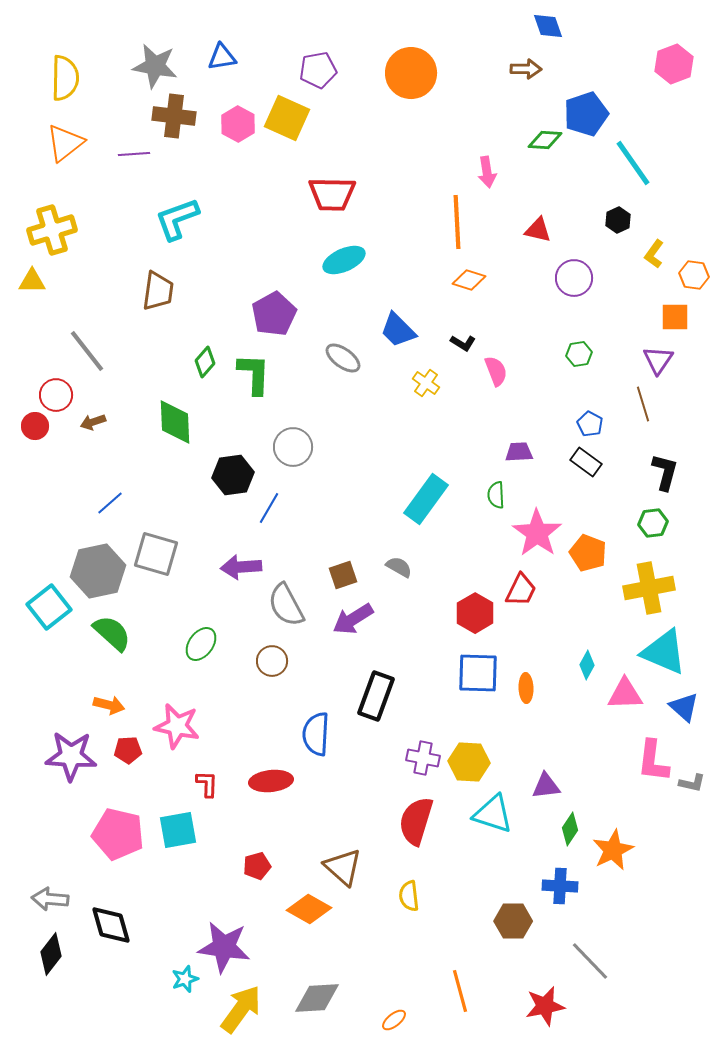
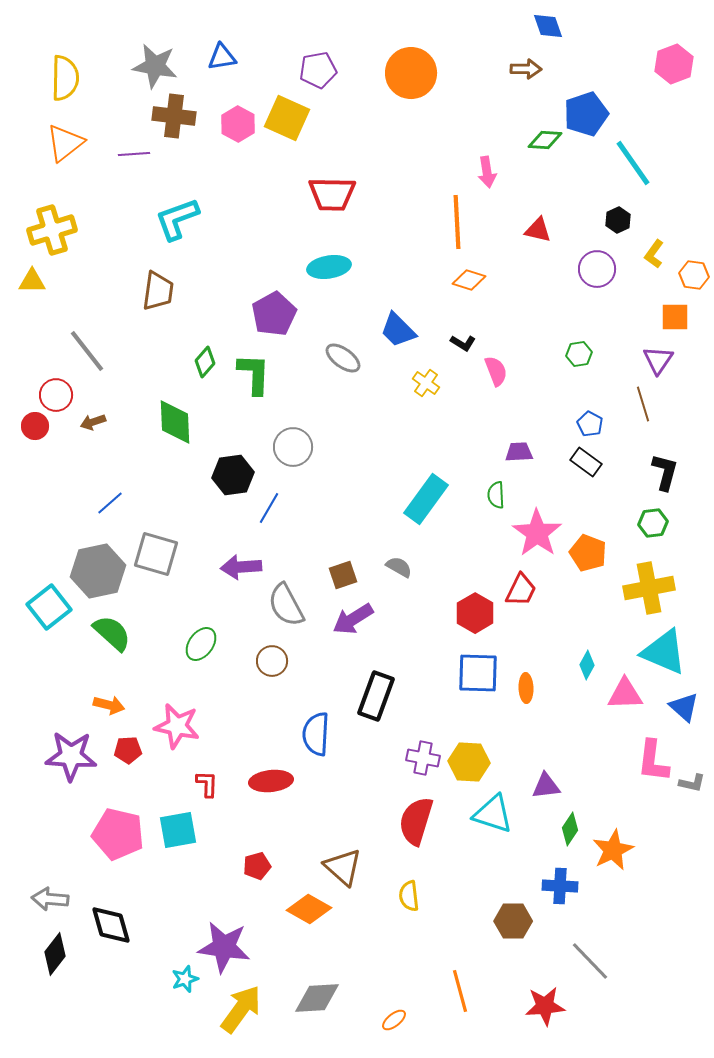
cyan ellipse at (344, 260): moved 15 px left, 7 px down; rotated 15 degrees clockwise
purple circle at (574, 278): moved 23 px right, 9 px up
black diamond at (51, 954): moved 4 px right
red star at (545, 1006): rotated 6 degrees clockwise
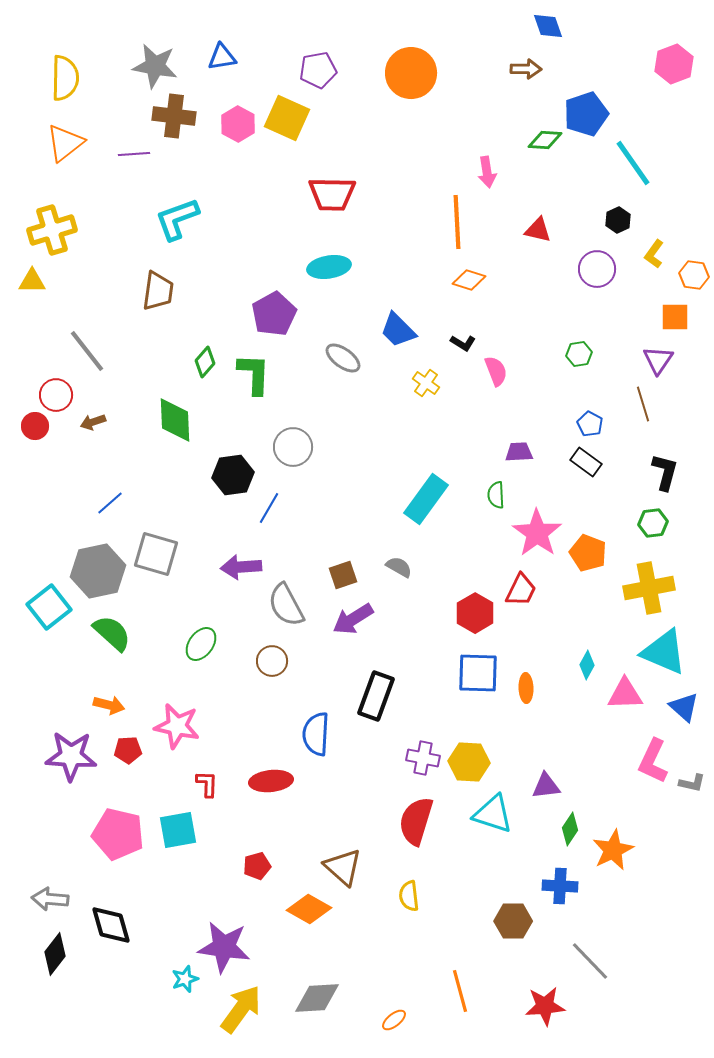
green diamond at (175, 422): moved 2 px up
pink L-shape at (653, 761): rotated 18 degrees clockwise
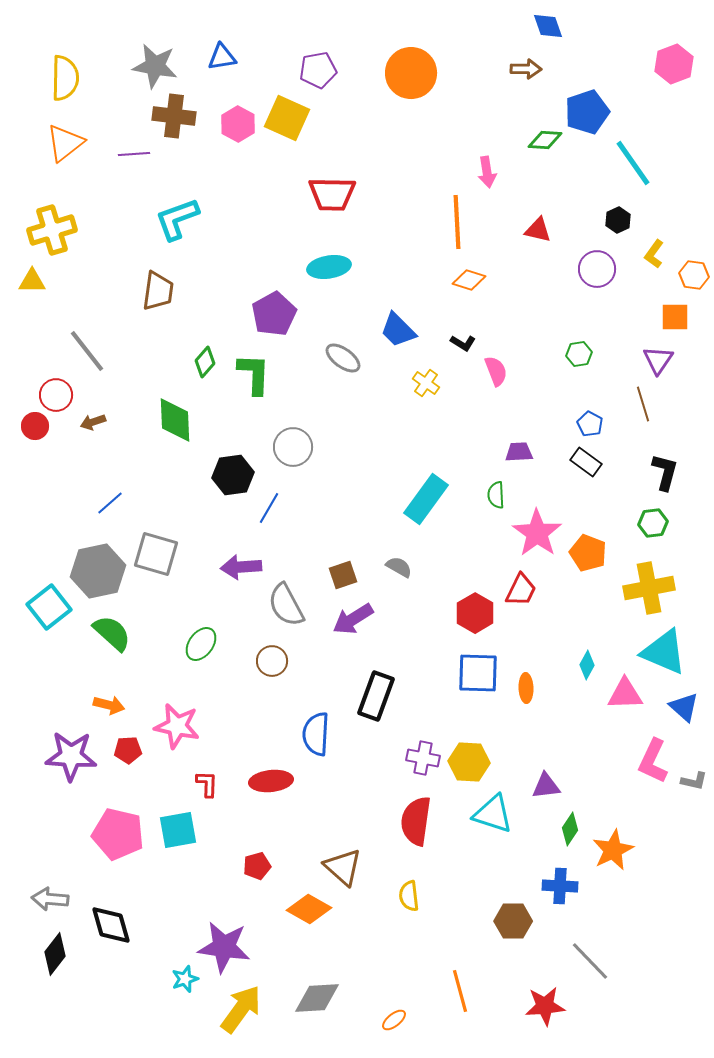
blue pentagon at (586, 114): moved 1 px right, 2 px up
gray L-shape at (692, 783): moved 2 px right, 2 px up
red semicircle at (416, 821): rotated 9 degrees counterclockwise
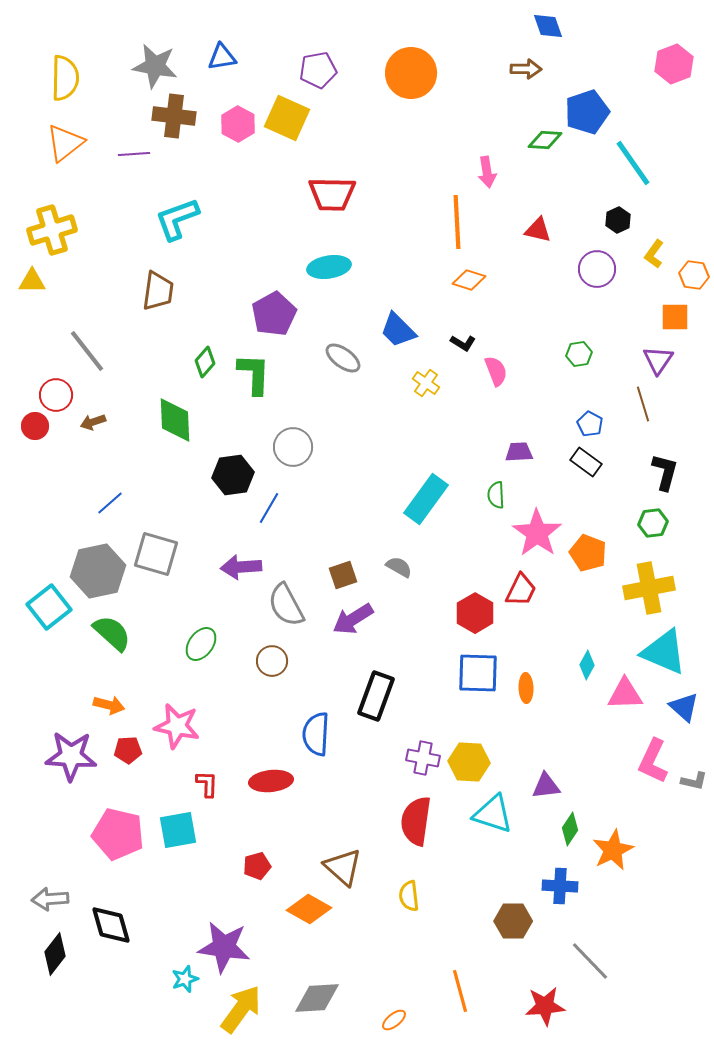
gray arrow at (50, 899): rotated 9 degrees counterclockwise
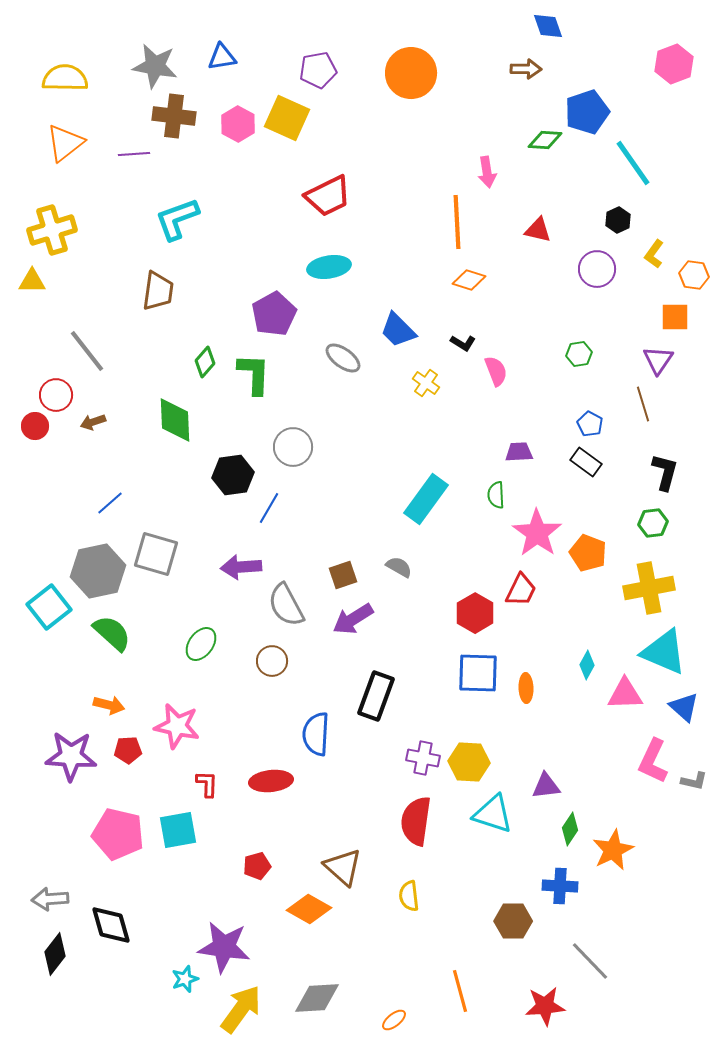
yellow semicircle at (65, 78): rotated 90 degrees counterclockwise
red trapezoid at (332, 194): moved 4 px left, 2 px down; rotated 27 degrees counterclockwise
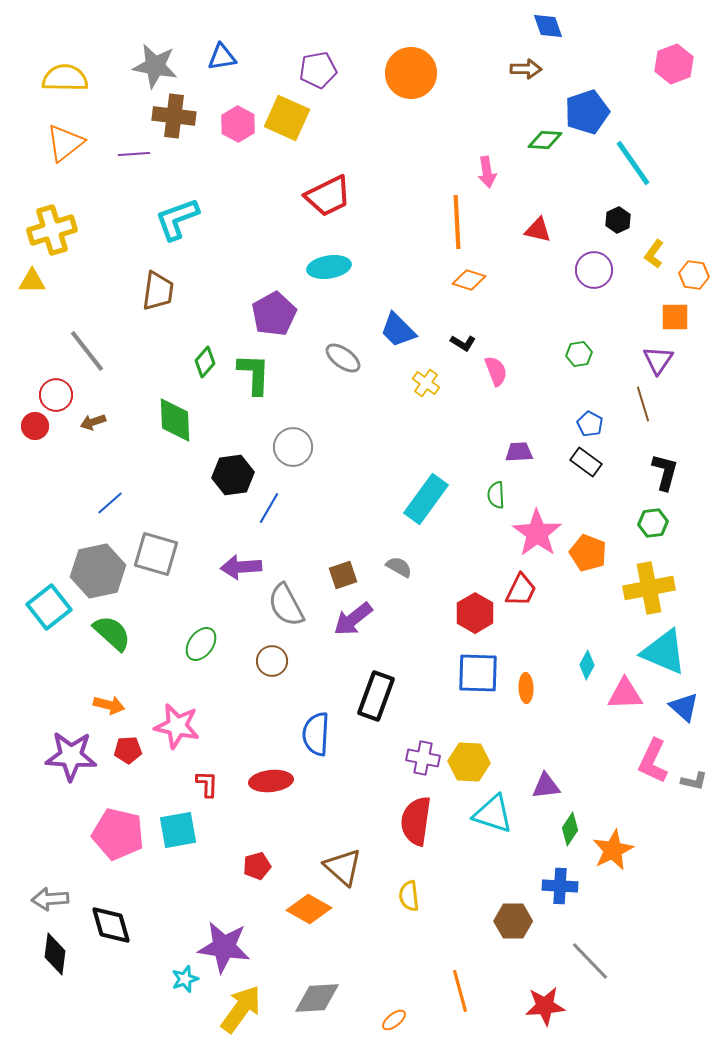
purple circle at (597, 269): moved 3 px left, 1 px down
purple arrow at (353, 619): rotated 6 degrees counterclockwise
black diamond at (55, 954): rotated 30 degrees counterclockwise
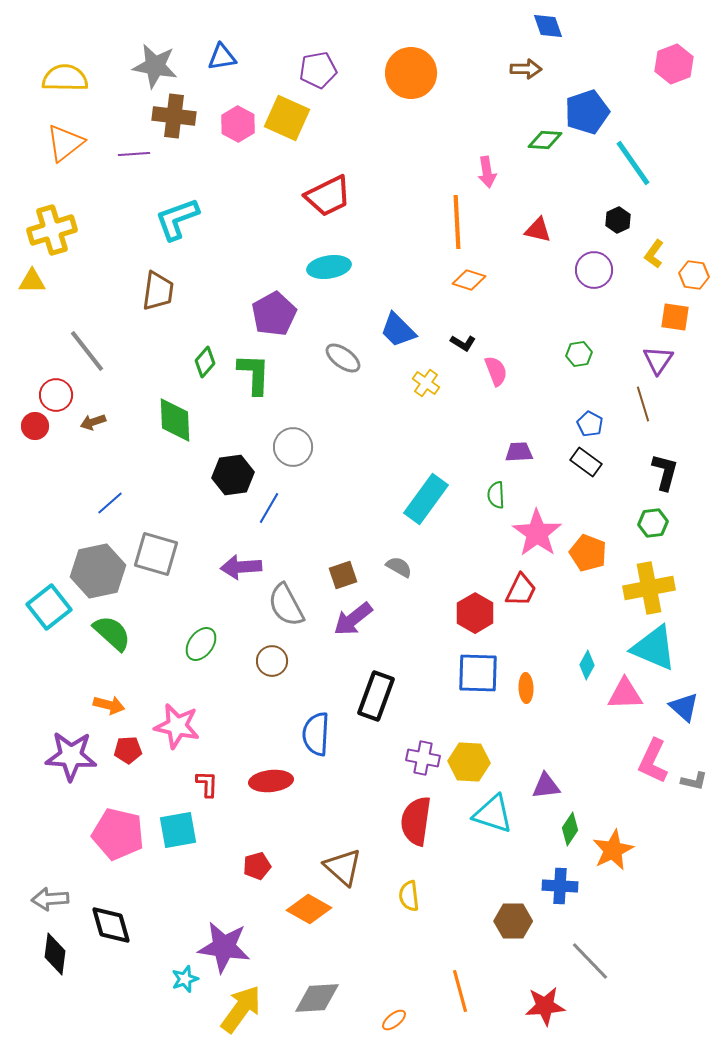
orange square at (675, 317): rotated 8 degrees clockwise
cyan triangle at (664, 652): moved 10 px left, 4 px up
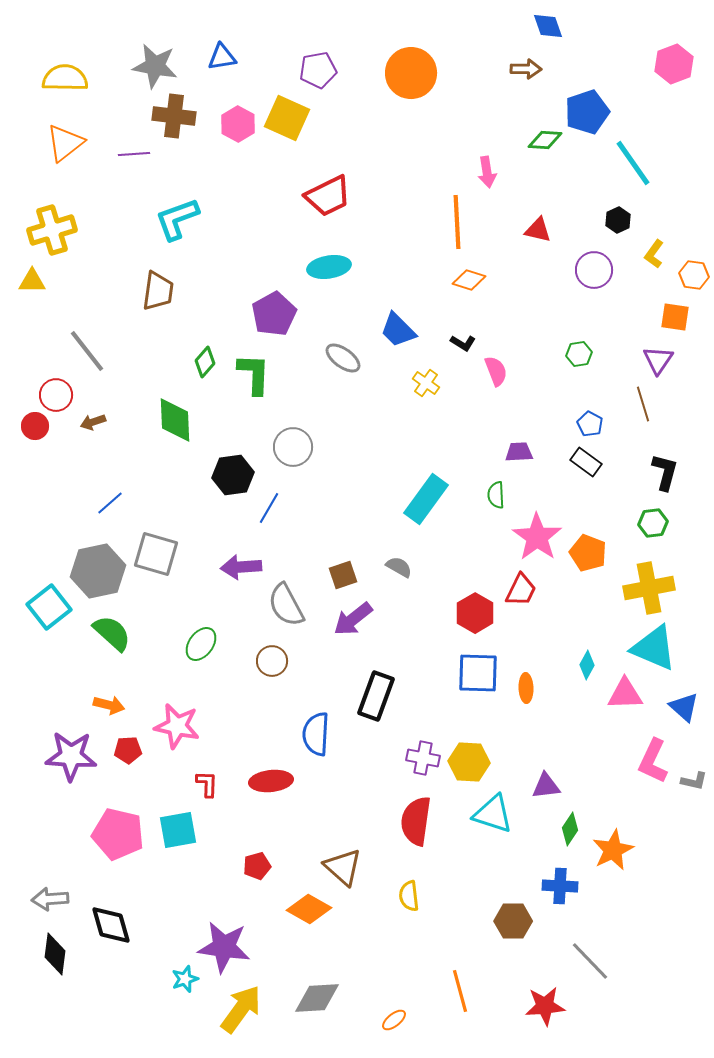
pink star at (537, 533): moved 4 px down
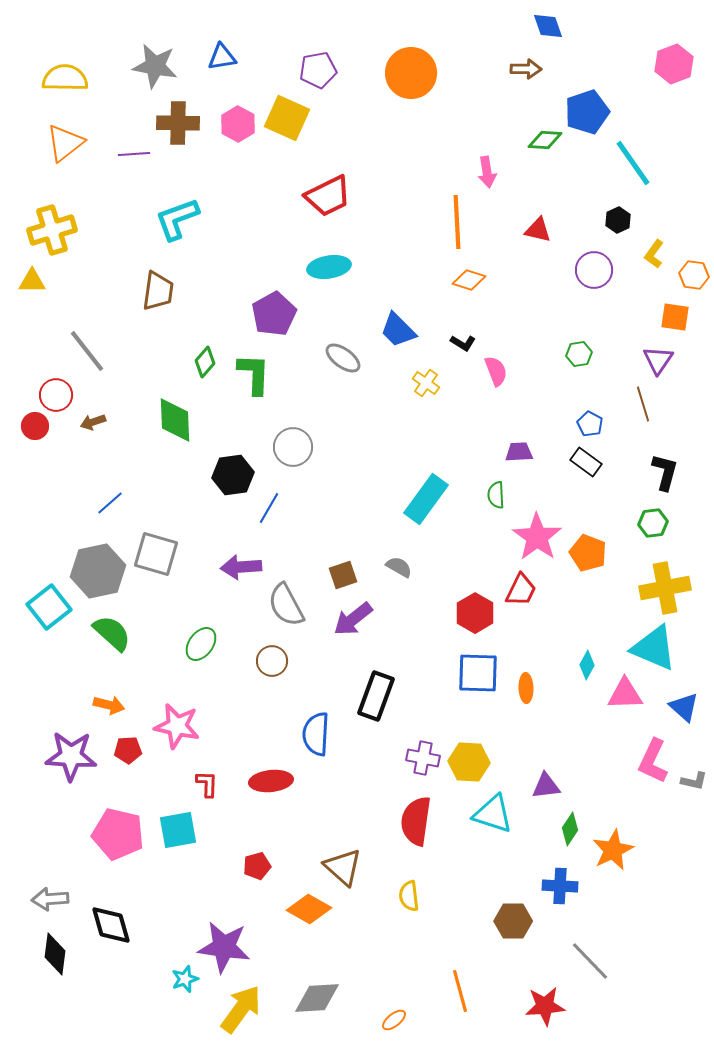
brown cross at (174, 116): moved 4 px right, 7 px down; rotated 6 degrees counterclockwise
yellow cross at (649, 588): moved 16 px right
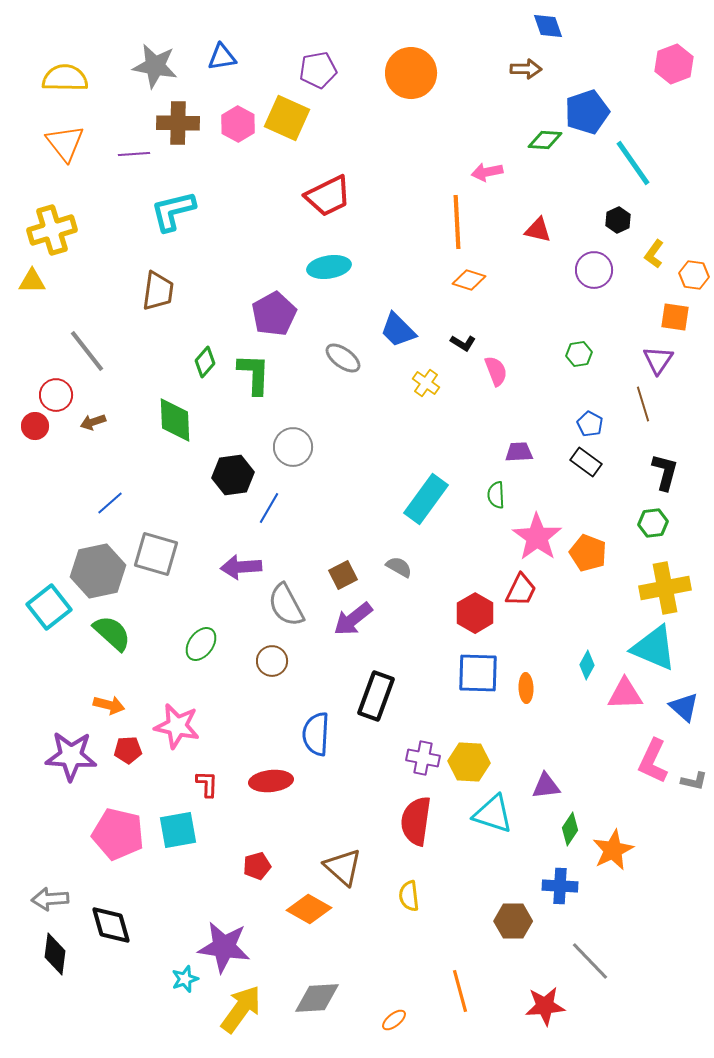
orange triangle at (65, 143): rotated 30 degrees counterclockwise
pink arrow at (487, 172): rotated 88 degrees clockwise
cyan L-shape at (177, 219): moved 4 px left, 8 px up; rotated 6 degrees clockwise
brown square at (343, 575): rotated 8 degrees counterclockwise
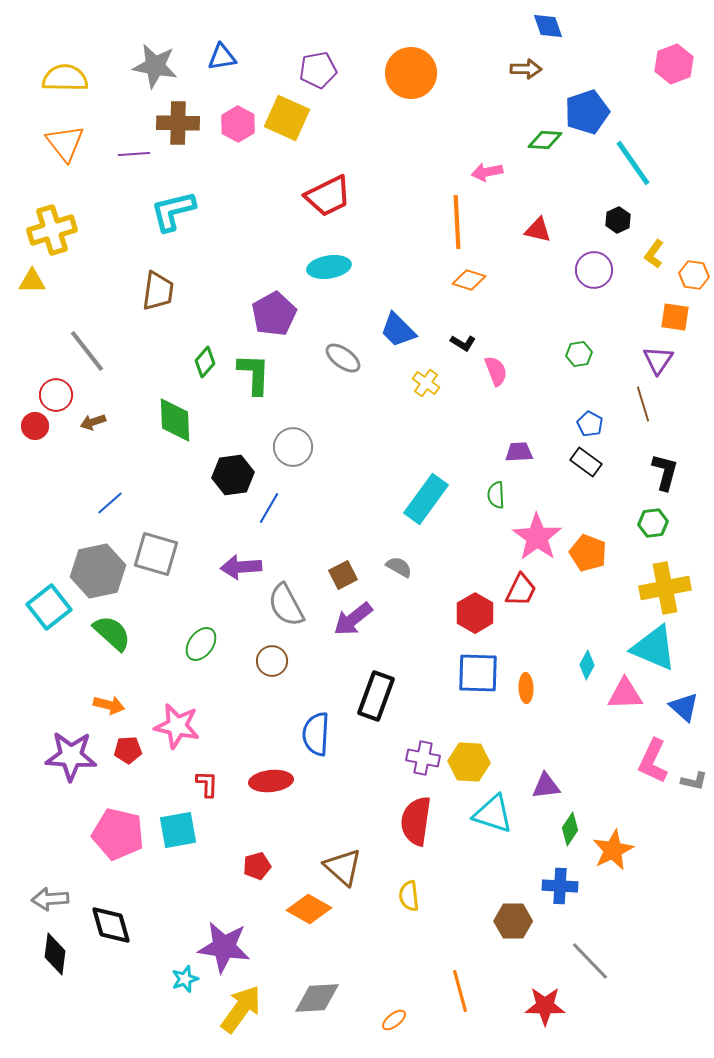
red star at (545, 1006): rotated 6 degrees clockwise
